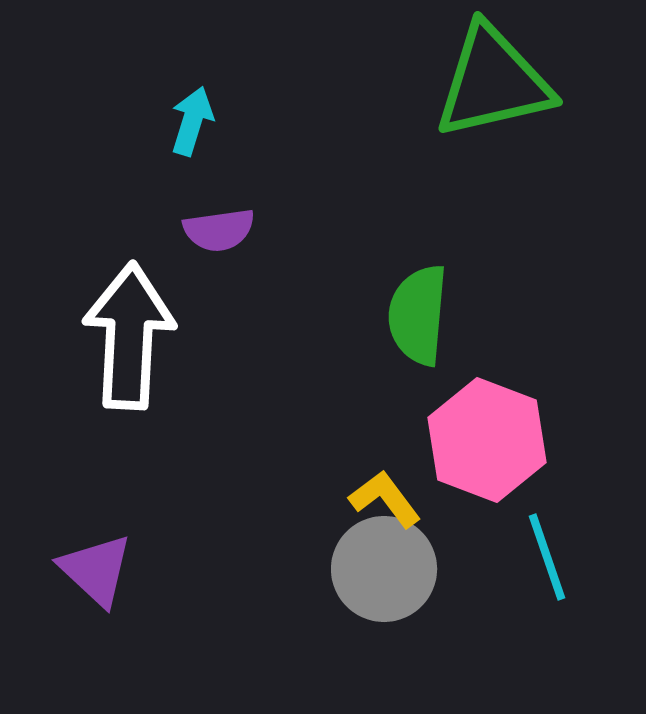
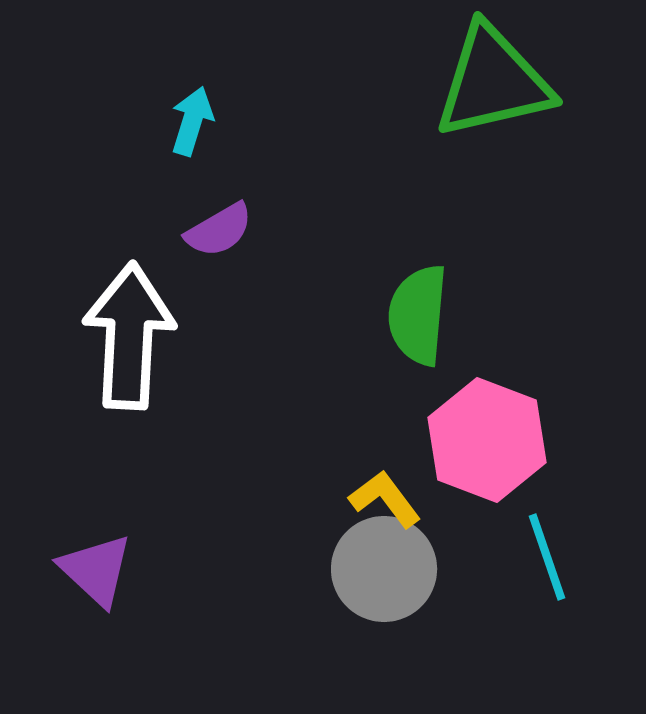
purple semicircle: rotated 22 degrees counterclockwise
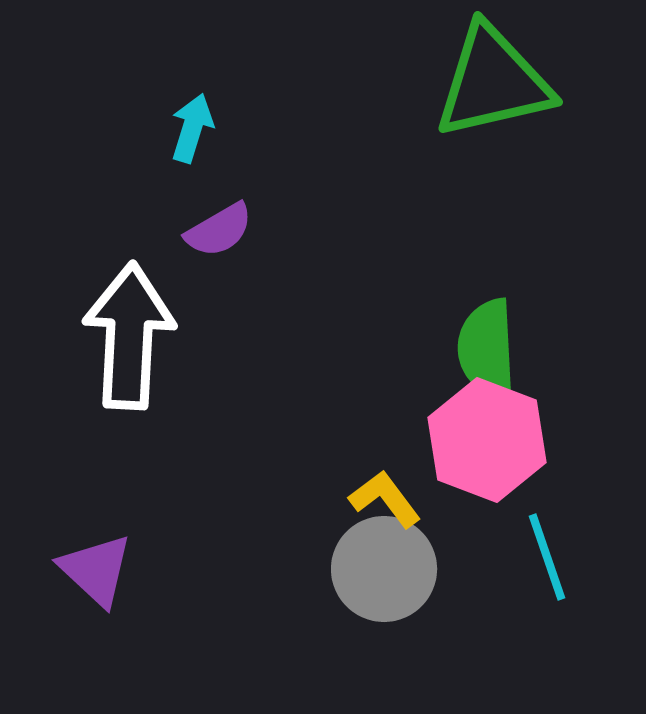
cyan arrow: moved 7 px down
green semicircle: moved 69 px right, 34 px down; rotated 8 degrees counterclockwise
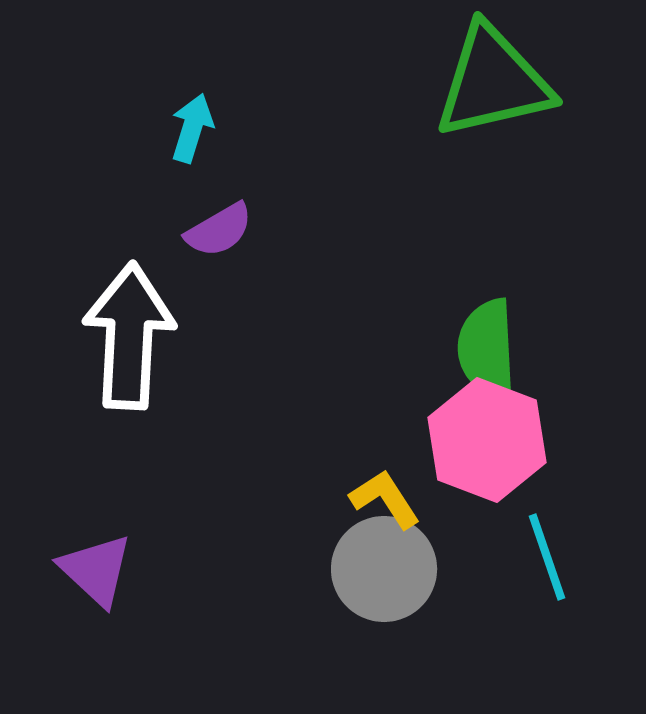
yellow L-shape: rotated 4 degrees clockwise
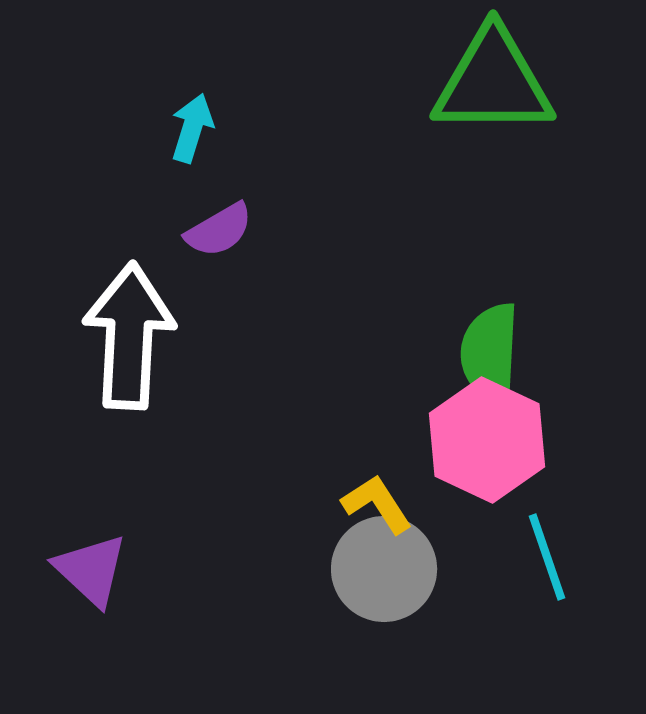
green triangle: rotated 13 degrees clockwise
green semicircle: moved 3 px right, 4 px down; rotated 6 degrees clockwise
pink hexagon: rotated 4 degrees clockwise
yellow L-shape: moved 8 px left, 5 px down
purple triangle: moved 5 px left
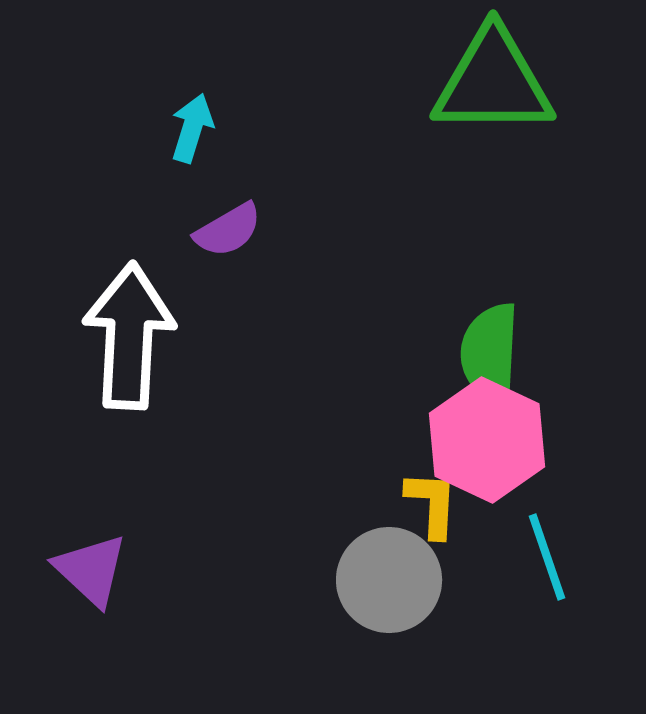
purple semicircle: moved 9 px right
yellow L-shape: moved 55 px right; rotated 36 degrees clockwise
gray circle: moved 5 px right, 11 px down
